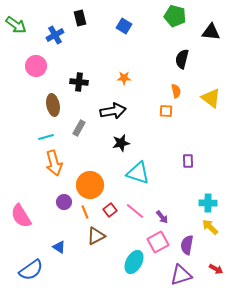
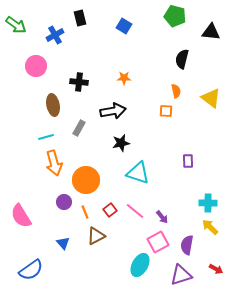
orange circle: moved 4 px left, 5 px up
blue triangle: moved 4 px right, 4 px up; rotated 16 degrees clockwise
cyan ellipse: moved 6 px right, 3 px down
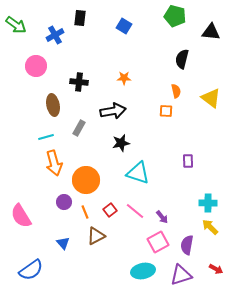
black rectangle: rotated 21 degrees clockwise
cyan ellipse: moved 3 px right, 6 px down; rotated 50 degrees clockwise
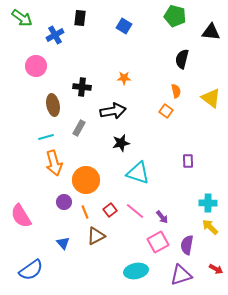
green arrow: moved 6 px right, 7 px up
black cross: moved 3 px right, 5 px down
orange square: rotated 32 degrees clockwise
cyan ellipse: moved 7 px left
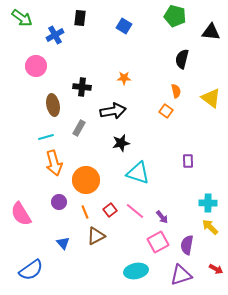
purple circle: moved 5 px left
pink semicircle: moved 2 px up
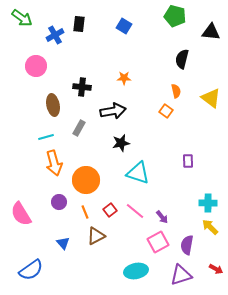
black rectangle: moved 1 px left, 6 px down
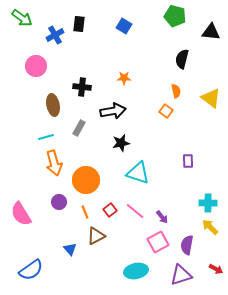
blue triangle: moved 7 px right, 6 px down
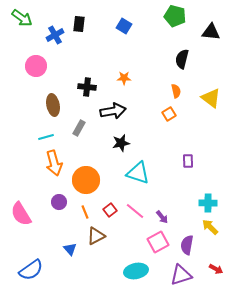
black cross: moved 5 px right
orange square: moved 3 px right, 3 px down; rotated 24 degrees clockwise
